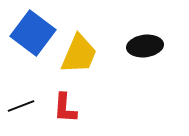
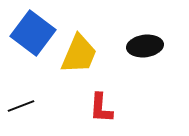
red L-shape: moved 36 px right
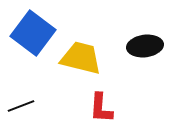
yellow trapezoid: moved 2 px right, 4 px down; rotated 99 degrees counterclockwise
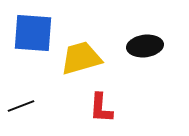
blue square: rotated 33 degrees counterclockwise
yellow trapezoid: rotated 30 degrees counterclockwise
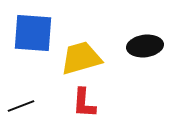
red L-shape: moved 17 px left, 5 px up
